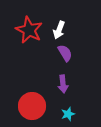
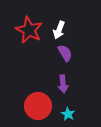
red circle: moved 6 px right
cyan star: rotated 24 degrees counterclockwise
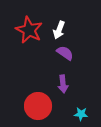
purple semicircle: rotated 24 degrees counterclockwise
cyan star: moved 13 px right; rotated 24 degrees counterclockwise
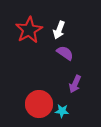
red star: rotated 16 degrees clockwise
purple arrow: moved 12 px right; rotated 30 degrees clockwise
red circle: moved 1 px right, 2 px up
cyan star: moved 19 px left, 3 px up
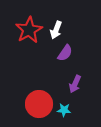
white arrow: moved 3 px left
purple semicircle: rotated 90 degrees clockwise
cyan star: moved 2 px right, 1 px up
